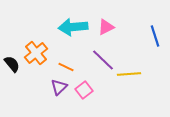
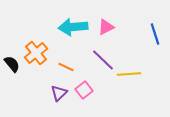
blue line: moved 2 px up
purple triangle: moved 6 px down
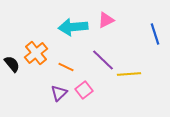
pink triangle: moved 7 px up
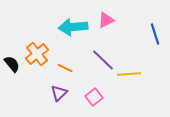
orange cross: moved 1 px right, 1 px down
orange line: moved 1 px left, 1 px down
pink square: moved 10 px right, 7 px down
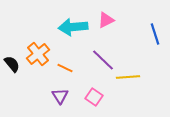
orange cross: moved 1 px right
yellow line: moved 1 px left, 3 px down
purple triangle: moved 1 px right, 3 px down; rotated 18 degrees counterclockwise
pink square: rotated 18 degrees counterclockwise
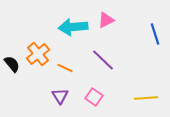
yellow line: moved 18 px right, 21 px down
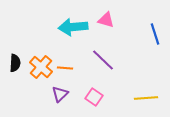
pink triangle: rotated 42 degrees clockwise
orange cross: moved 3 px right, 13 px down; rotated 10 degrees counterclockwise
black semicircle: moved 3 px right, 1 px up; rotated 42 degrees clockwise
orange line: rotated 21 degrees counterclockwise
purple triangle: moved 2 px up; rotated 18 degrees clockwise
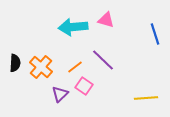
orange line: moved 10 px right, 1 px up; rotated 42 degrees counterclockwise
pink square: moved 10 px left, 11 px up
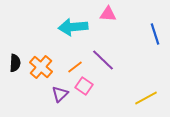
pink triangle: moved 2 px right, 6 px up; rotated 12 degrees counterclockwise
yellow line: rotated 25 degrees counterclockwise
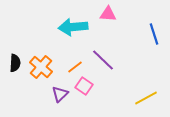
blue line: moved 1 px left
